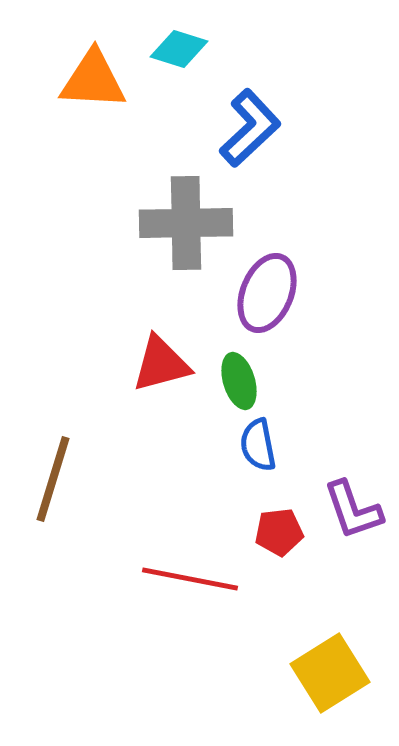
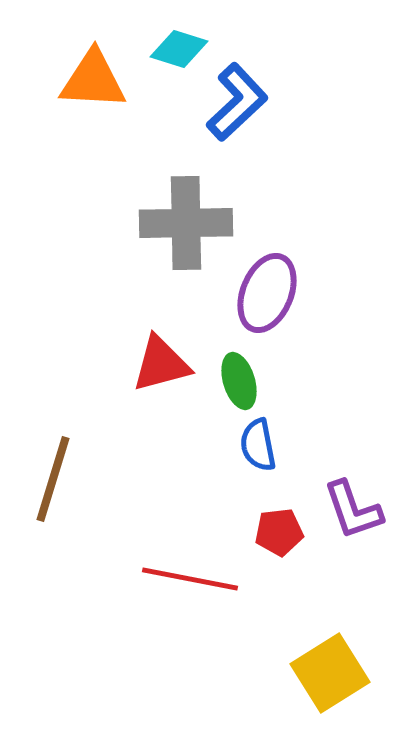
blue L-shape: moved 13 px left, 26 px up
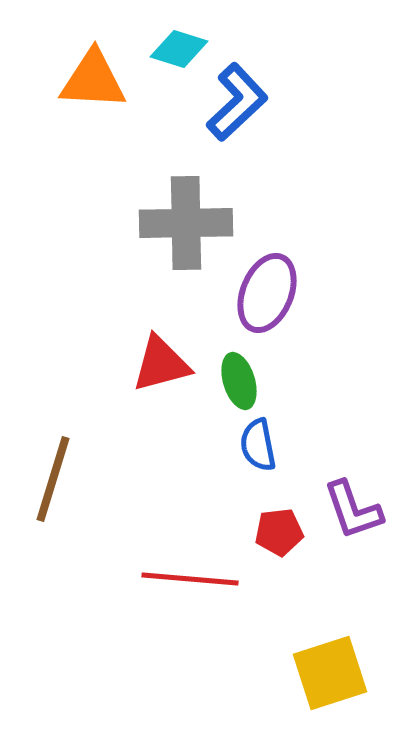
red line: rotated 6 degrees counterclockwise
yellow square: rotated 14 degrees clockwise
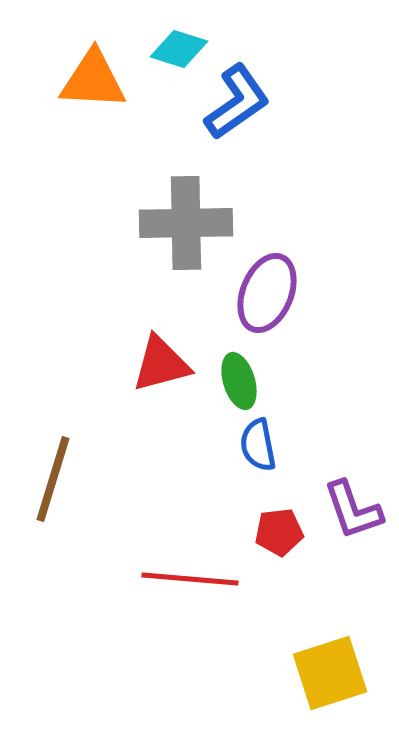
blue L-shape: rotated 8 degrees clockwise
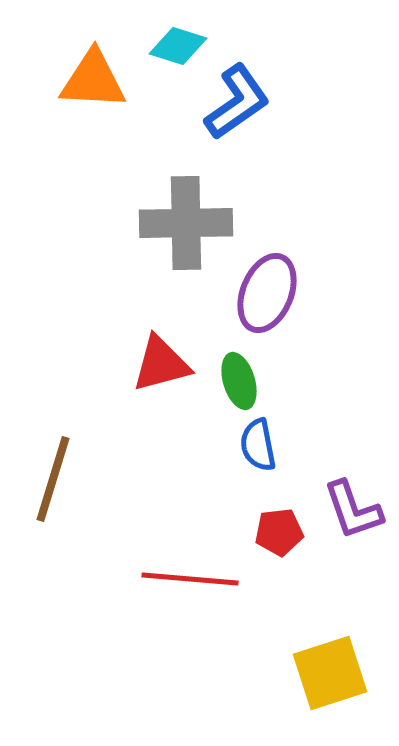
cyan diamond: moved 1 px left, 3 px up
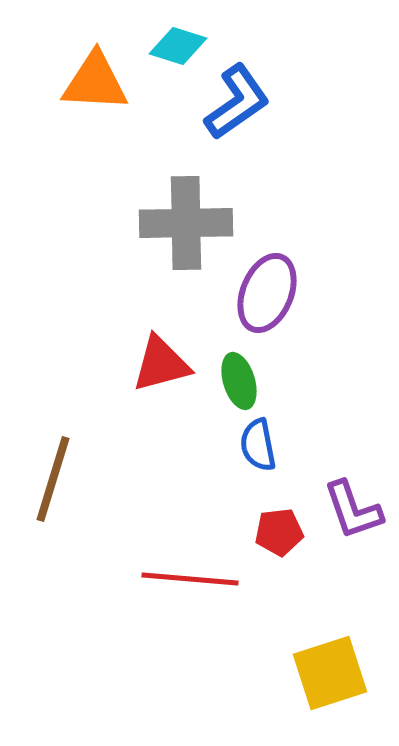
orange triangle: moved 2 px right, 2 px down
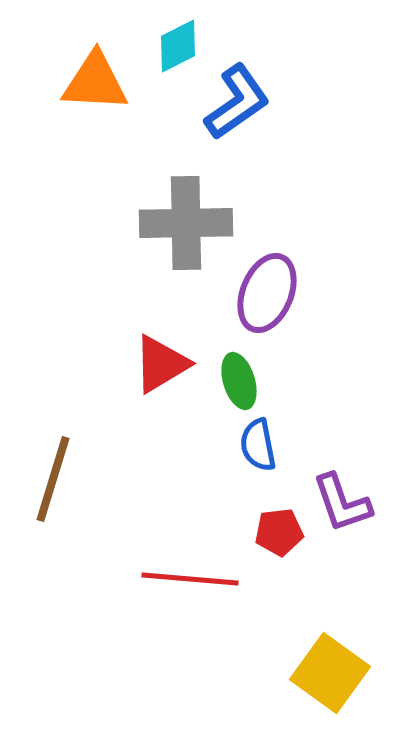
cyan diamond: rotated 44 degrees counterclockwise
red triangle: rotated 16 degrees counterclockwise
purple L-shape: moved 11 px left, 7 px up
yellow square: rotated 36 degrees counterclockwise
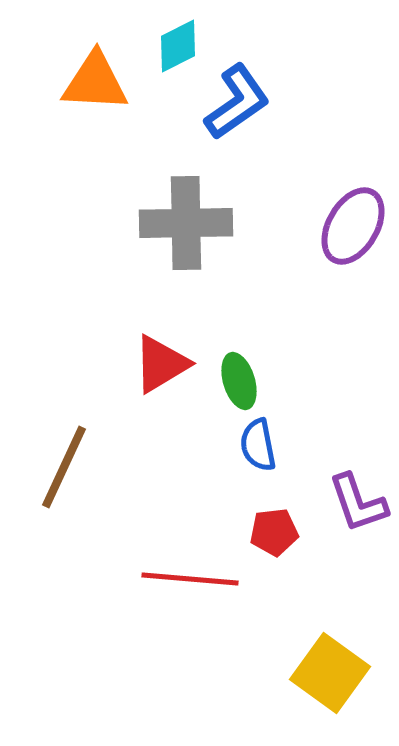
purple ellipse: moved 86 px right, 67 px up; rotated 8 degrees clockwise
brown line: moved 11 px right, 12 px up; rotated 8 degrees clockwise
purple L-shape: moved 16 px right
red pentagon: moved 5 px left
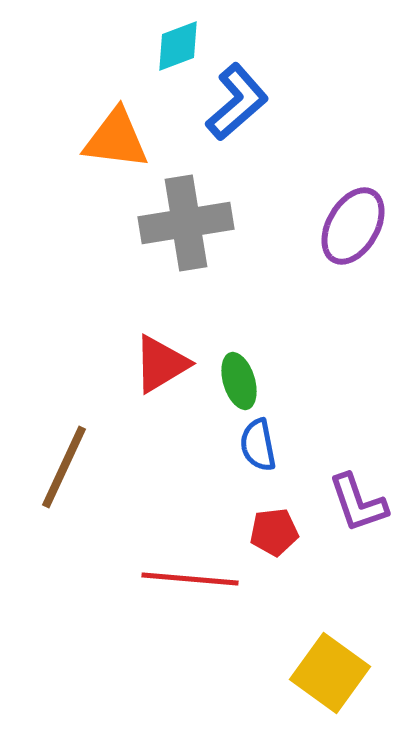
cyan diamond: rotated 6 degrees clockwise
orange triangle: moved 21 px right, 57 px down; rotated 4 degrees clockwise
blue L-shape: rotated 6 degrees counterclockwise
gray cross: rotated 8 degrees counterclockwise
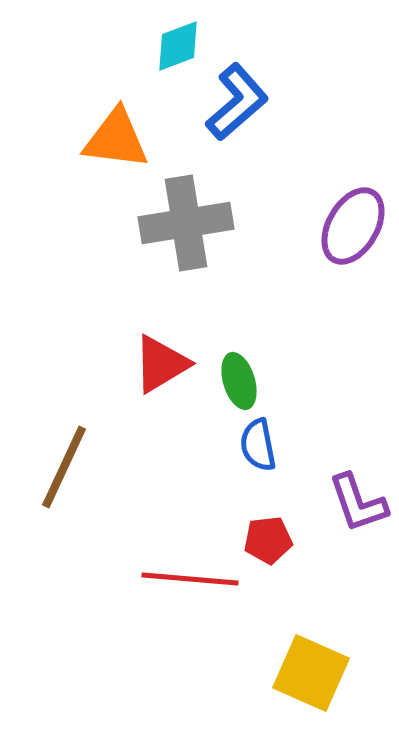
red pentagon: moved 6 px left, 8 px down
yellow square: moved 19 px left; rotated 12 degrees counterclockwise
